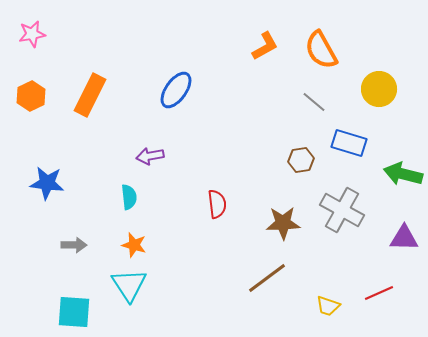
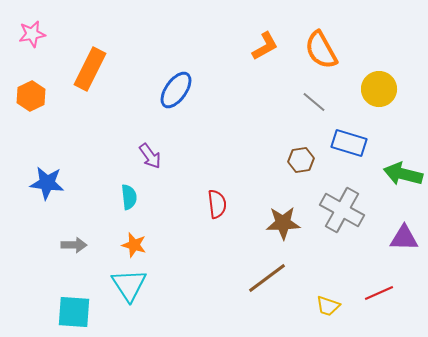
orange rectangle: moved 26 px up
purple arrow: rotated 116 degrees counterclockwise
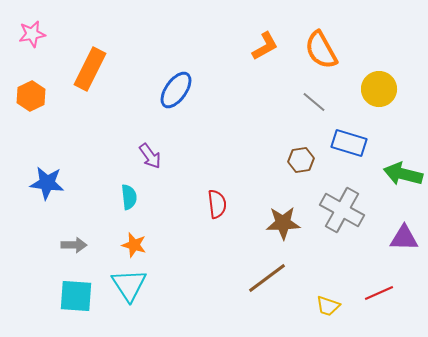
cyan square: moved 2 px right, 16 px up
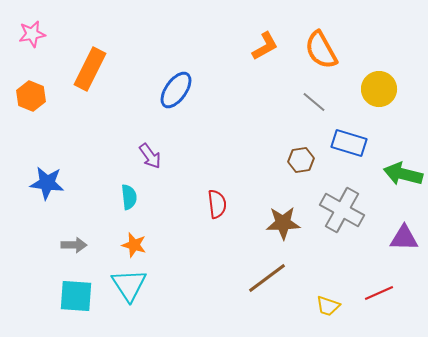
orange hexagon: rotated 12 degrees counterclockwise
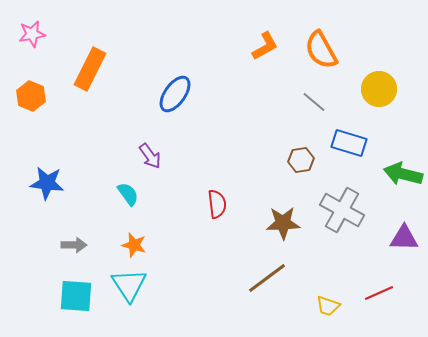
blue ellipse: moved 1 px left, 4 px down
cyan semicircle: moved 1 px left, 3 px up; rotated 30 degrees counterclockwise
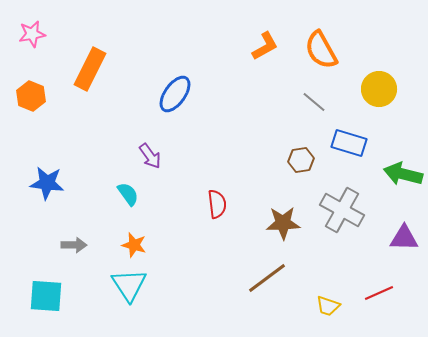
cyan square: moved 30 px left
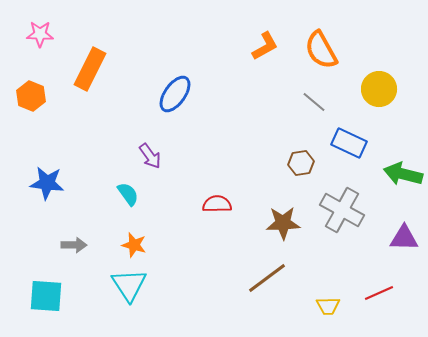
pink star: moved 8 px right; rotated 12 degrees clockwise
blue rectangle: rotated 8 degrees clockwise
brown hexagon: moved 3 px down
red semicircle: rotated 84 degrees counterclockwise
yellow trapezoid: rotated 20 degrees counterclockwise
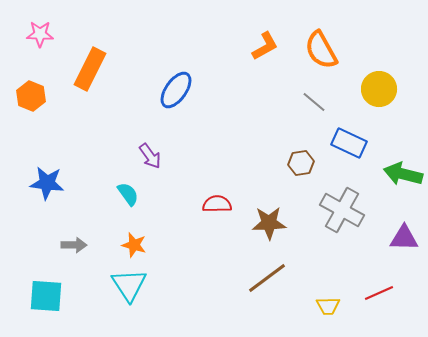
blue ellipse: moved 1 px right, 4 px up
brown star: moved 14 px left
